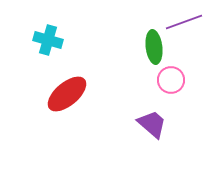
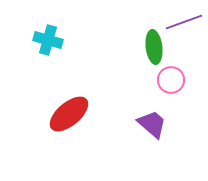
red ellipse: moved 2 px right, 20 px down
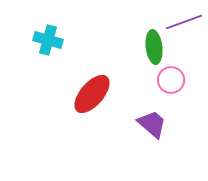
red ellipse: moved 23 px right, 20 px up; rotated 9 degrees counterclockwise
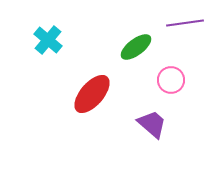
purple line: moved 1 px right, 1 px down; rotated 12 degrees clockwise
cyan cross: rotated 24 degrees clockwise
green ellipse: moved 18 px left; rotated 60 degrees clockwise
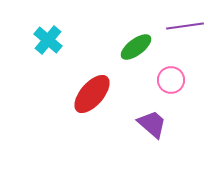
purple line: moved 3 px down
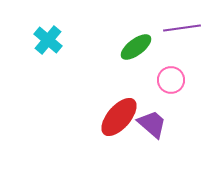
purple line: moved 3 px left, 2 px down
red ellipse: moved 27 px right, 23 px down
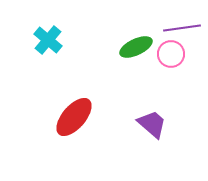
green ellipse: rotated 12 degrees clockwise
pink circle: moved 26 px up
red ellipse: moved 45 px left
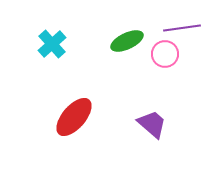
cyan cross: moved 4 px right, 4 px down; rotated 8 degrees clockwise
green ellipse: moved 9 px left, 6 px up
pink circle: moved 6 px left
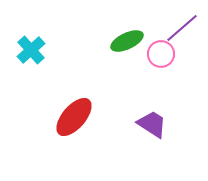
purple line: rotated 33 degrees counterclockwise
cyan cross: moved 21 px left, 6 px down
pink circle: moved 4 px left
purple trapezoid: rotated 8 degrees counterclockwise
